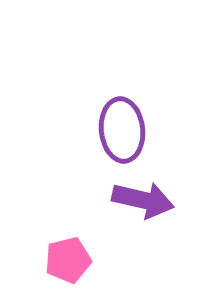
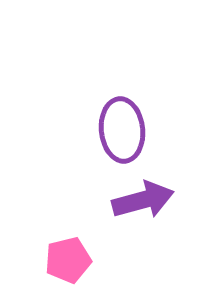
purple arrow: rotated 28 degrees counterclockwise
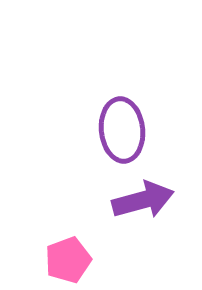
pink pentagon: rotated 6 degrees counterclockwise
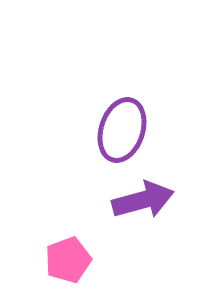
purple ellipse: rotated 24 degrees clockwise
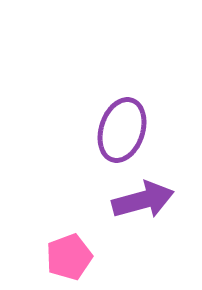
pink pentagon: moved 1 px right, 3 px up
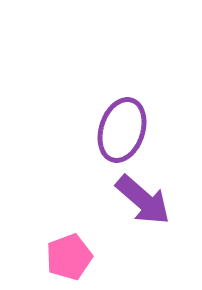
purple arrow: rotated 56 degrees clockwise
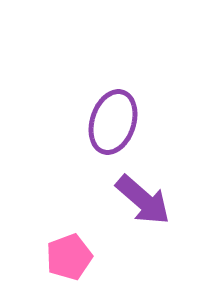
purple ellipse: moved 9 px left, 8 px up
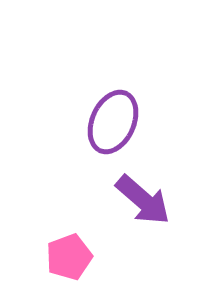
purple ellipse: rotated 6 degrees clockwise
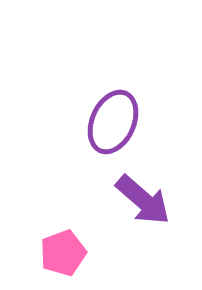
pink pentagon: moved 6 px left, 4 px up
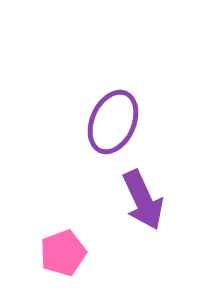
purple arrow: rotated 24 degrees clockwise
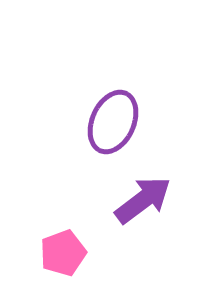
purple arrow: rotated 102 degrees counterclockwise
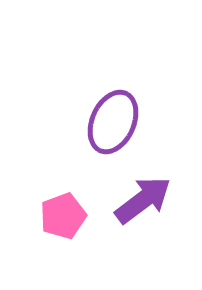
pink pentagon: moved 37 px up
